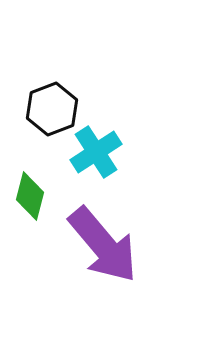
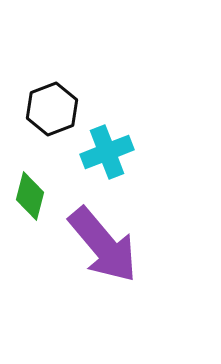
cyan cross: moved 11 px right; rotated 12 degrees clockwise
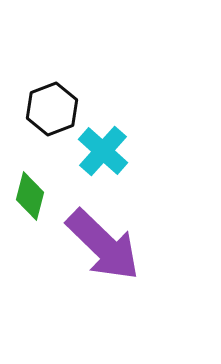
cyan cross: moved 4 px left, 1 px up; rotated 27 degrees counterclockwise
purple arrow: rotated 6 degrees counterclockwise
